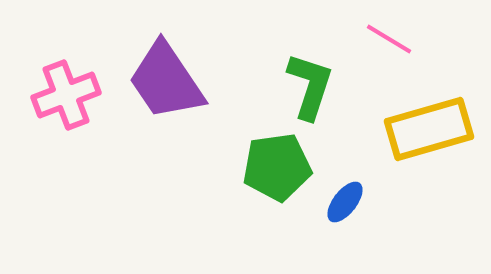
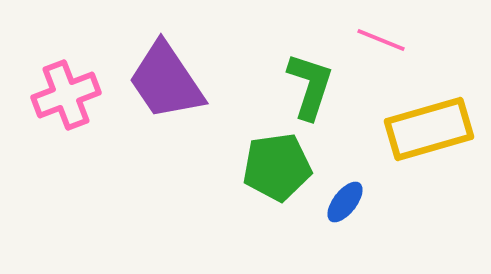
pink line: moved 8 px left, 1 px down; rotated 9 degrees counterclockwise
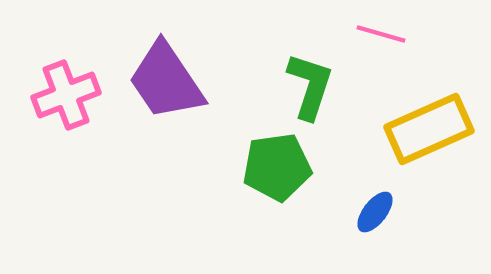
pink line: moved 6 px up; rotated 6 degrees counterclockwise
yellow rectangle: rotated 8 degrees counterclockwise
blue ellipse: moved 30 px right, 10 px down
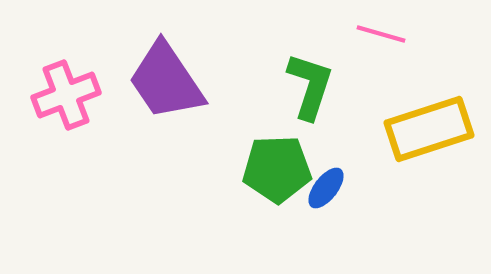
yellow rectangle: rotated 6 degrees clockwise
green pentagon: moved 2 px down; rotated 6 degrees clockwise
blue ellipse: moved 49 px left, 24 px up
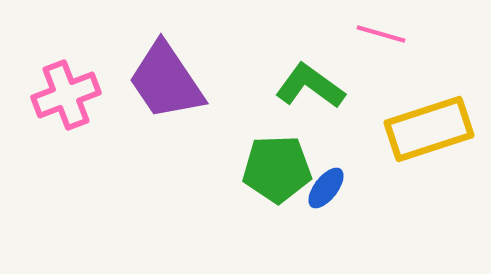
green L-shape: rotated 72 degrees counterclockwise
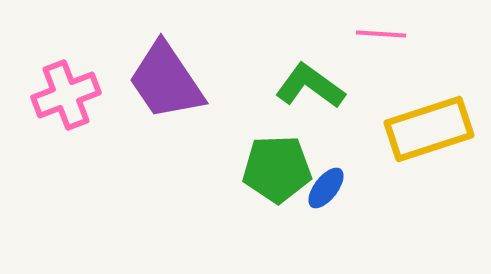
pink line: rotated 12 degrees counterclockwise
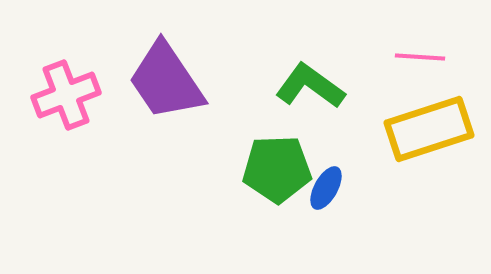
pink line: moved 39 px right, 23 px down
blue ellipse: rotated 9 degrees counterclockwise
